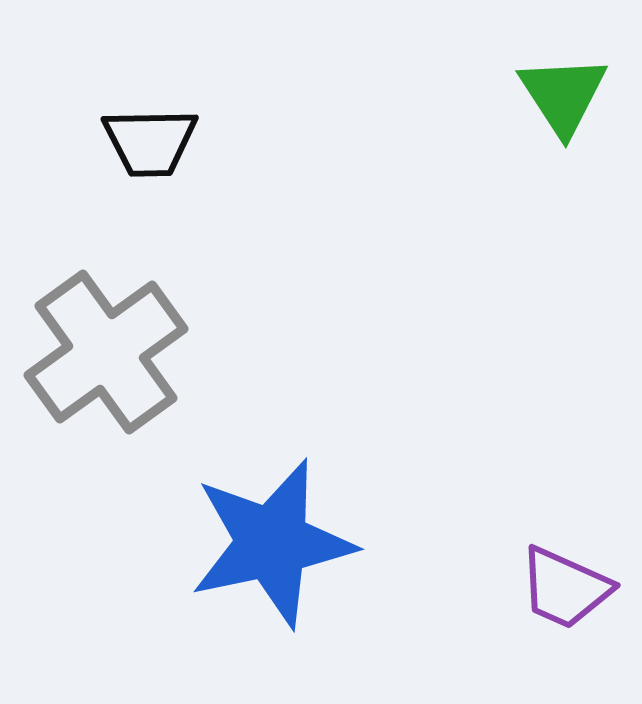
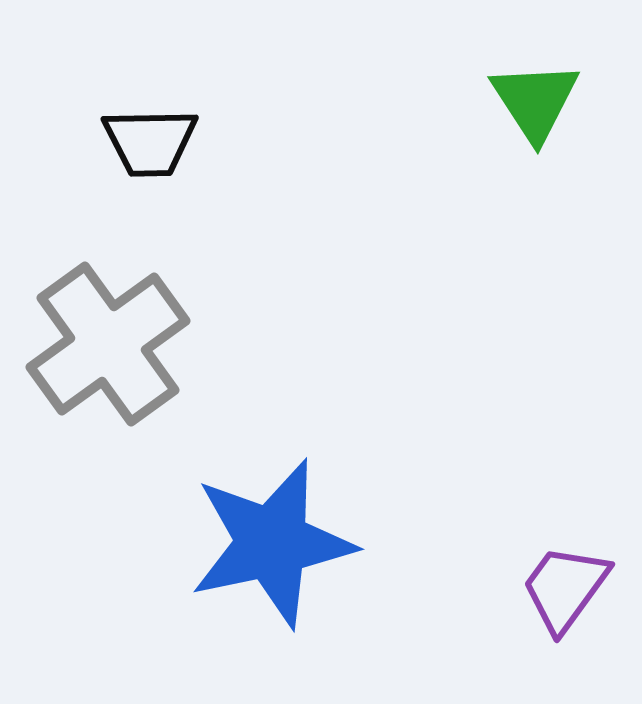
green triangle: moved 28 px left, 6 px down
gray cross: moved 2 px right, 8 px up
purple trapezoid: rotated 102 degrees clockwise
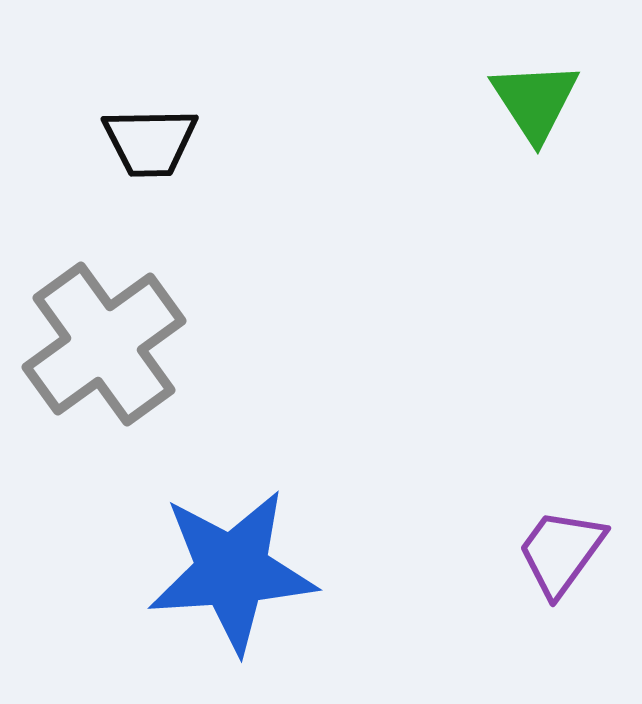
gray cross: moved 4 px left
blue star: moved 40 px left, 28 px down; rotated 8 degrees clockwise
purple trapezoid: moved 4 px left, 36 px up
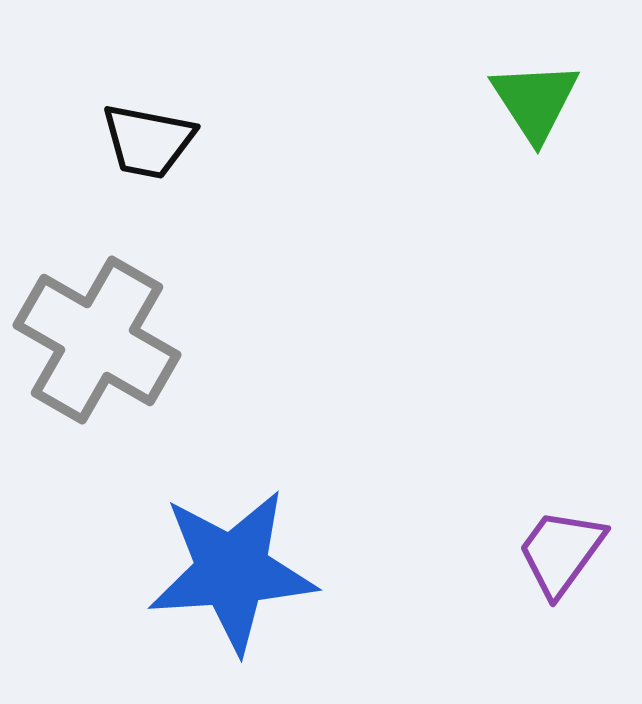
black trapezoid: moved 2 px left, 1 px up; rotated 12 degrees clockwise
gray cross: moved 7 px left, 4 px up; rotated 24 degrees counterclockwise
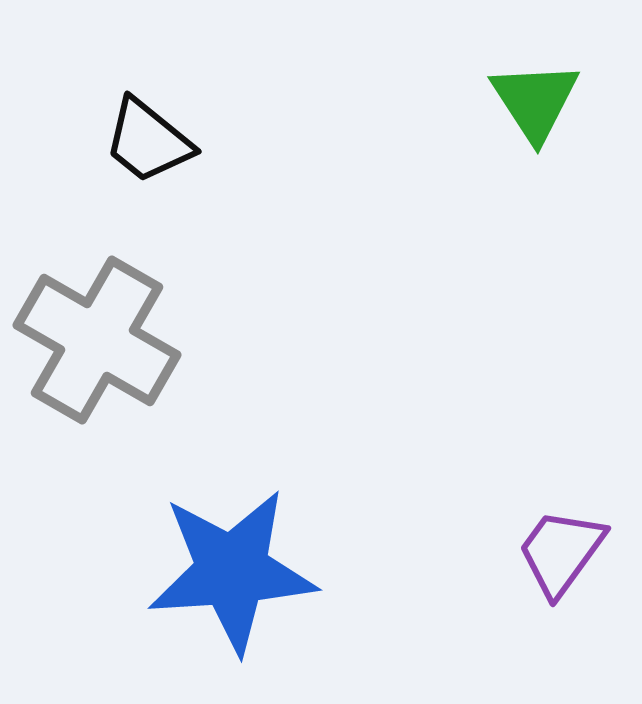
black trapezoid: rotated 28 degrees clockwise
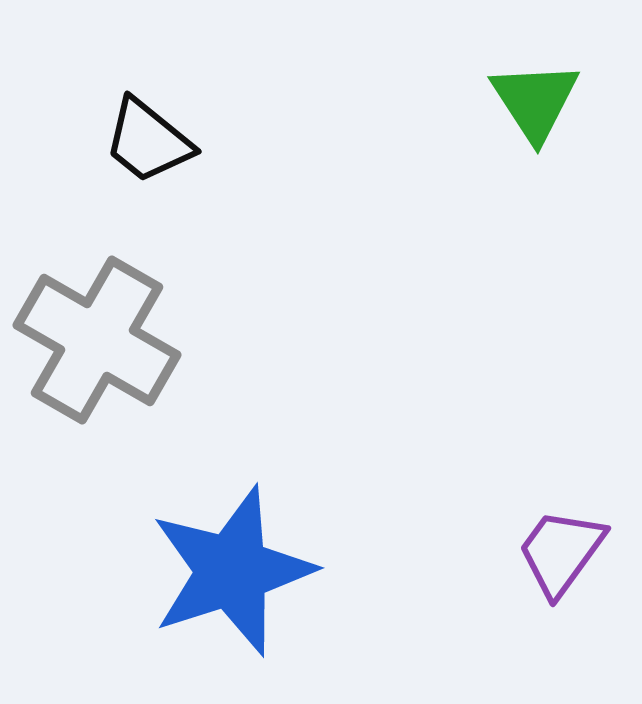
blue star: rotated 14 degrees counterclockwise
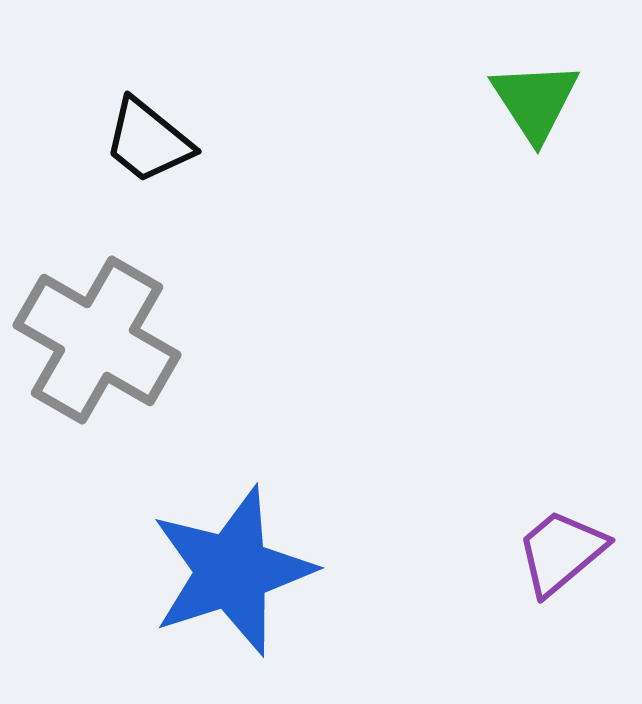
purple trapezoid: rotated 14 degrees clockwise
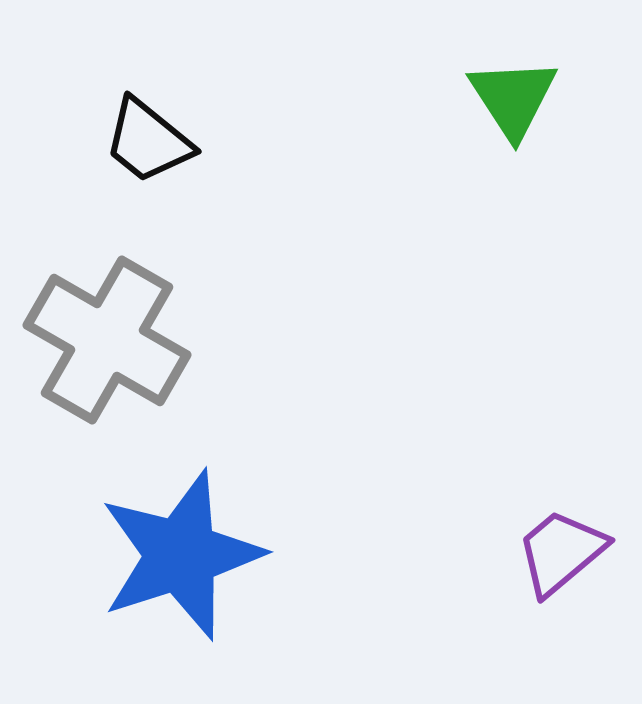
green triangle: moved 22 px left, 3 px up
gray cross: moved 10 px right
blue star: moved 51 px left, 16 px up
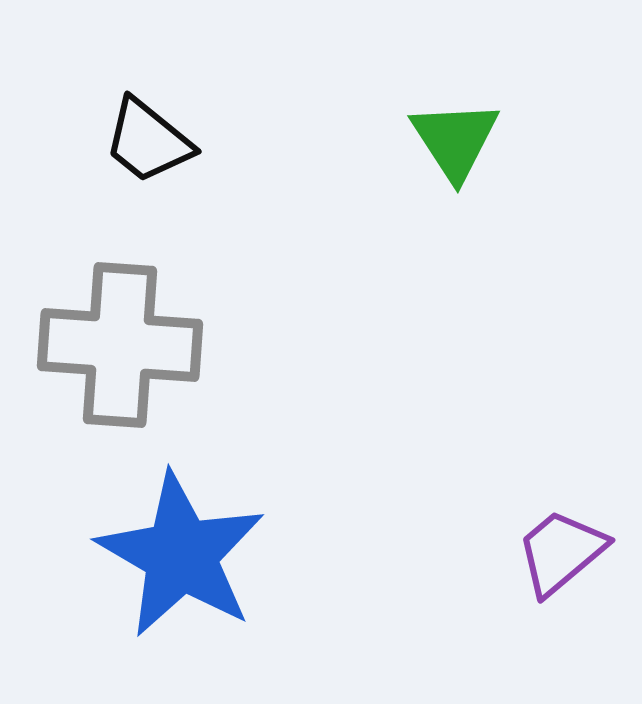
green triangle: moved 58 px left, 42 px down
gray cross: moved 13 px right, 5 px down; rotated 26 degrees counterclockwise
blue star: rotated 24 degrees counterclockwise
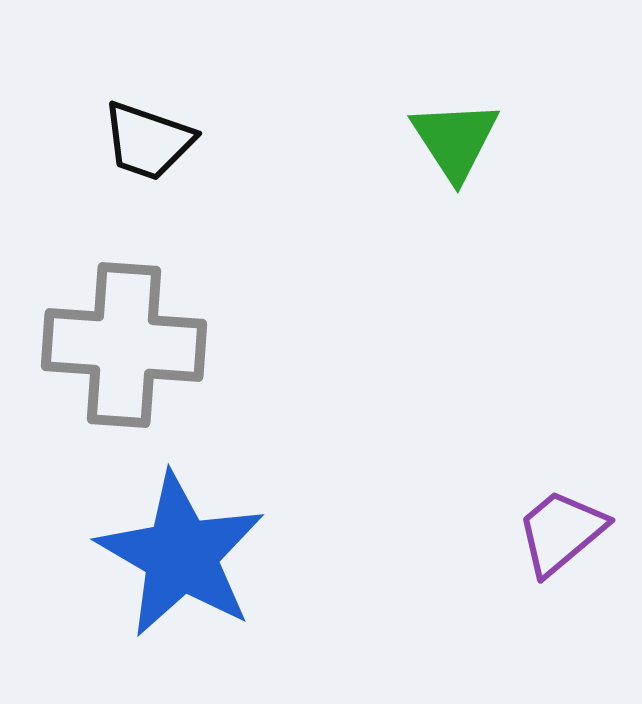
black trapezoid: rotated 20 degrees counterclockwise
gray cross: moved 4 px right
purple trapezoid: moved 20 px up
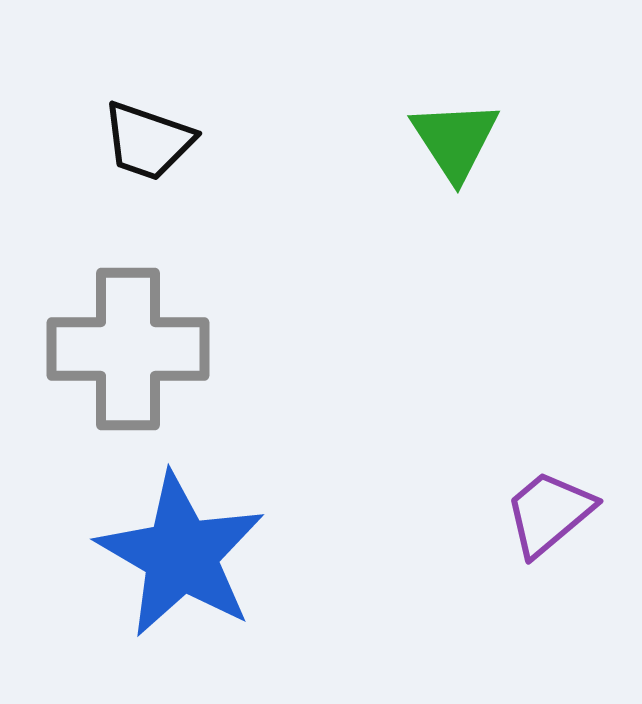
gray cross: moved 4 px right, 4 px down; rotated 4 degrees counterclockwise
purple trapezoid: moved 12 px left, 19 px up
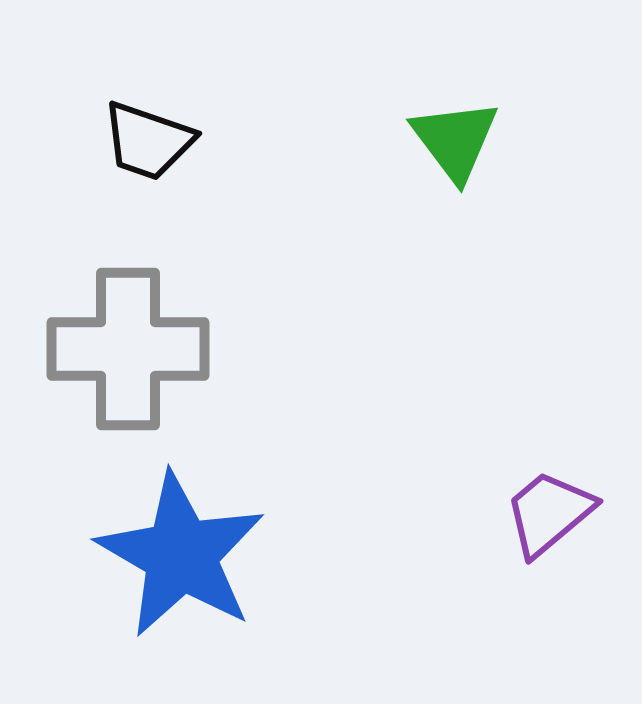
green triangle: rotated 4 degrees counterclockwise
